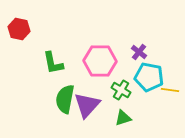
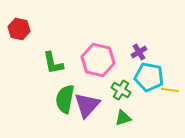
purple cross: rotated 21 degrees clockwise
pink hexagon: moved 2 px left, 1 px up; rotated 12 degrees clockwise
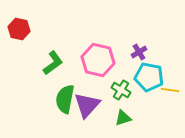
green L-shape: rotated 115 degrees counterclockwise
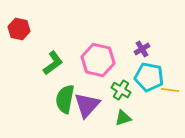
purple cross: moved 3 px right, 3 px up
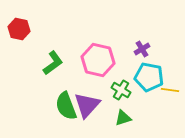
green semicircle: moved 1 px right, 7 px down; rotated 32 degrees counterclockwise
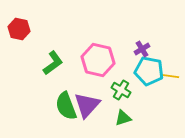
cyan pentagon: moved 6 px up
yellow line: moved 14 px up
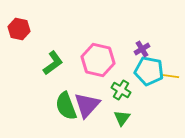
green triangle: moved 1 px left; rotated 36 degrees counterclockwise
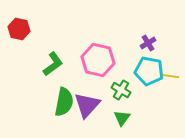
purple cross: moved 6 px right, 6 px up
green L-shape: moved 1 px down
green semicircle: moved 2 px left, 4 px up; rotated 148 degrees counterclockwise
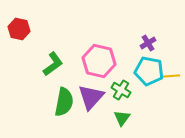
pink hexagon: moved 1 px right, 1 px down
yellow line: moved 1 px right; rotated 12 degrees counterclockwise
purple triangle: moved 4 px right, 8 px up
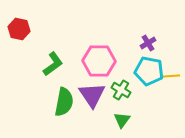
pink hexagon: rotated 12 degrees counterclockwise
purple triangle: moved 1 px right, 2 px up; rotated 16 degrees counterclockwise
green triangle: moved 2 px down
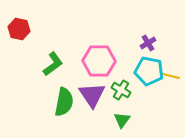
yellow line: rotated 18 degrees clockwise
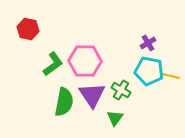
red hexagon: moved 9 px right
pink hexagon: moved 14 px left
green triangle: moved 7 px left, 2 px up
